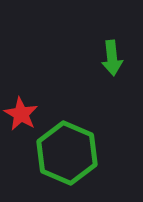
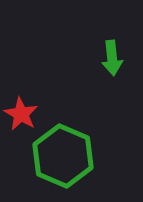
green hexagon: moved 4 px left, 3 px down
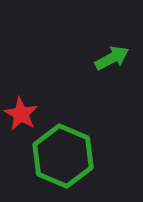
green arrow: rotated 112 degrees counterclockwise
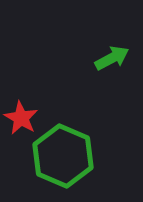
red star: moved 4 px down
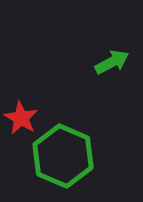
green arrow: moved 4 px down
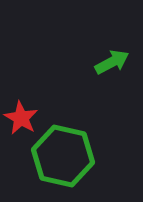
green hexagon: rotated 10 degrees counterclockwise
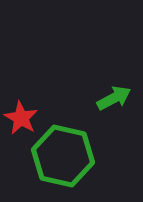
green arrow: moved 2 px right, 36 px down
